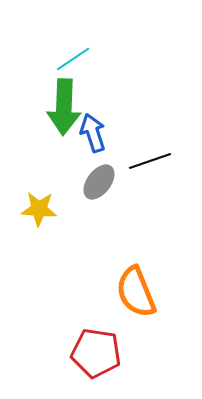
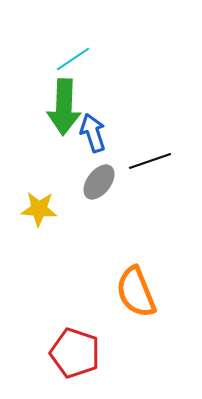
red pentagon: moved 21 px left; rotated 9 degrees clockwise
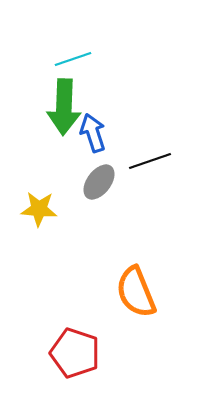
cyan line: rotated 15 degrees clockwise
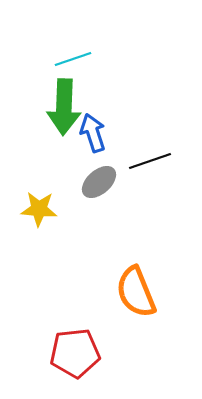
gray ellipse: rotated 12 degrees clockwise
red pentagon: rotated 24 degrees counterclockwise
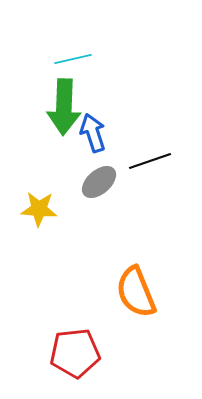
cyan line: rotated 6 degrees clockwise
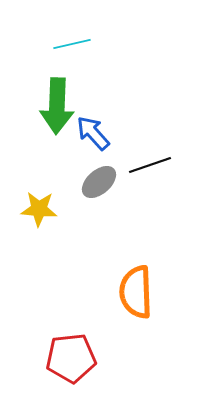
cyan line: moved 1 px left, 15 px up
green arrow: moved 7 px left, 1 px up
blue arrow: rotated 24 degrees counterclockwise
black line: moved 4 px down
orange semicircle: rotated 20 degrees clockwise
red pentagon: moved 4 px left, 5 px down
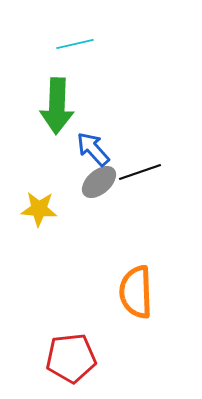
cyan line: moved 3 px right
blue arrow: moved 16 px down
black line: moved 10 px left, 7 px down
